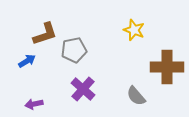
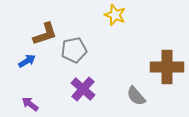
yellow star: moved 19 px left, 15 px up
purple arrow: moved 4 px left; rotated 48 degrees clockwise
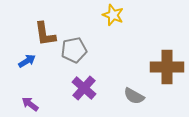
yellow star: moved 2 px left
brown L-shape: rotated 100 degrees clockwise
purple cross: moved 1 px right, 1 px up
gray semicircle: moved 2 px left; rotated 20 degrees counterclockwise
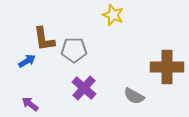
brown L-shape: moved 1 px left, 5 px down
gray pentagon: rotated 10 degrees clockwise
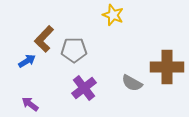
brown L-shape: rotated 52 degrees clockwise
purple cross: rotated 10 degrees clockwise
gray semicircle: moved 2 px left, 13 px up
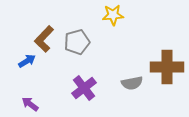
yellow star: rotated 25 degrees counterclockwise
gray pentagon: moved 3 px right, 8 px up; rotated 15 degrees counterclockwise
gray semicircle: rotated 40 degrees counterclockwise
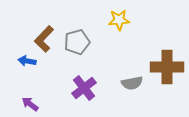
yellow star: moved 6 px right, 5 px down
blue arrow: rotated 138 degrees counterclockwise
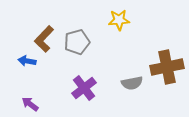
brown cross: rotated 12 degrees counterclockwise
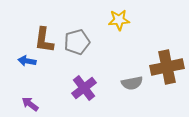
brown L-shape: moved 1 px down; rotated 36 degrees counterclockwise
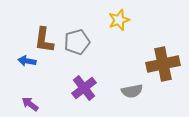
yellow star: rotated 15 degrees counterclockwise
brown cross: moved 4 px left, 3 px up
gray semicircle: moved 8 px down
